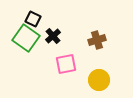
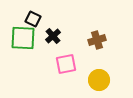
green square: moved 3 px left; rotated 32 degrees counterclockwise
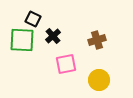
green square: moved 1 px left, 2 px down
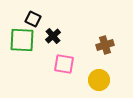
brown cross: moved 8 px right, 5 px down
pink square: moved 2 px left; rotated 20 degrees clockwise
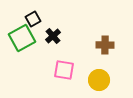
black square: rotated 35 degrees clockwise
green square: moved 2 px up; rotated 32 degrees counterclockwise
brown cross: rotated 18 degrees clockwise
pink square: moved 6 px down
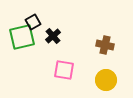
black square: moved 3 px down
green square: moved 1 px up; rotated 16 degrees clockwise
brown cross: rotated 12 degrees clockwise
yellow circle: moved 7 px right
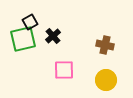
black square: moved 3 px left
green square: moved 1 px right, 2 px down
pink square: rotated 10 degrees counterclockwise
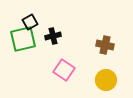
black cross: rotated 28 degrees clockwise
pink square: rotated 35 degrees clockwise
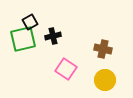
brown cross: moved 2 px left, 4 px down
pink square: moved 2 px right, 1 px up
yellow circle: moved 1 px left
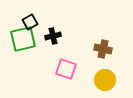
pink square: rotated 15 degrees counterclockwise
